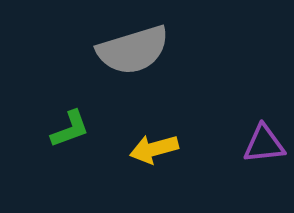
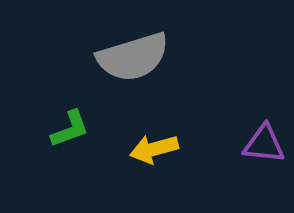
gray semicircle: moved 7 px down
purple triangle: rotated 12 degrees clockwise
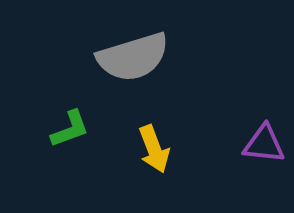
yellow arrow: rotated 96 degrees counterclockwise
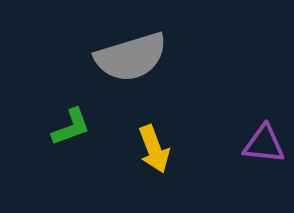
gray semicircle: moved 2 px left
green L-shape: moved 1 px right, 2 px up
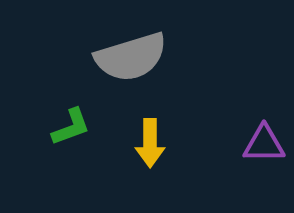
purple triangle: rotated 6 degrees counterclockwise
yellow arrow: moved 4 px left, 6 px up; rotated 21 degrees clockwise
